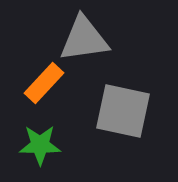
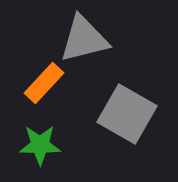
gray triangle: rotated 6 degrees counterclockwise
gray square: moved 4 px right, 3 px down; rotated 18 degrees clockwise
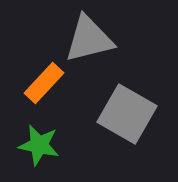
gray triangle: moved 5 px right
green star: moved 1 px left; rotated 12 degrees clockwise
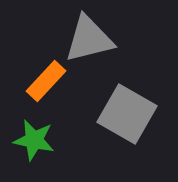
orange rectangle: moved 2 px right, 2 px up
green star: moved 5 px left, 5 px up
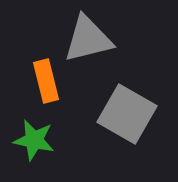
gray triangle: moved 1 px left
orange rectangle: rotated 57 degrees counterclockwise
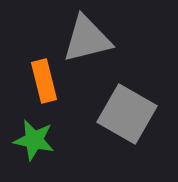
gray triangle: moved 1 px left
orange rectangle: moved 2 px left
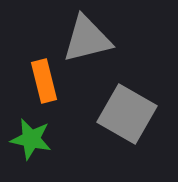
green star: moved 3 px left, 1 px up
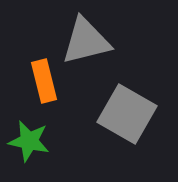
gray triangle: moved 1 px left, 2 px down
green star: moved 2 px left, 2 px down
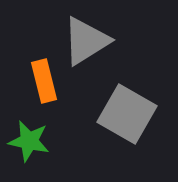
gray triangle: rotated 18 degrees counterclockwise
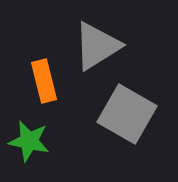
gray triangle: moved 11 px right, 5 px down
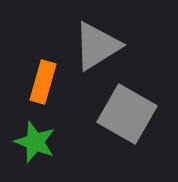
orange rectangle: moved 1 px left, 1 px down; rotated 30 degrees clockwise
green star: moved 6 px right, 1 px down; rotated 9 degrees clockwise
